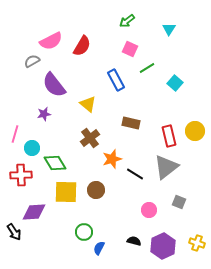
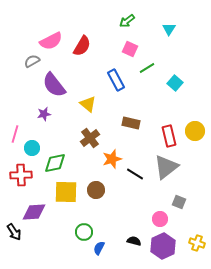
green diamond: rotated 70 degrees counterclockwise
pink circle: moved 11 px right, 9 px down
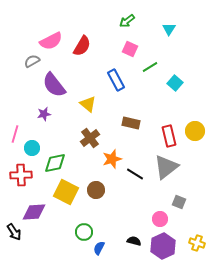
green line: moved 3 px right, 1 px up
yellow square: rotated 25 degrees clockwise
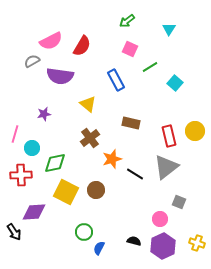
purple semicircle: moved 6 px right, 9 px up; rotated 44 degrees counterclockwise
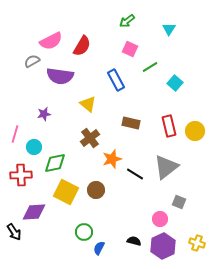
red rectangle: moved 10 px up
cyan circle: moved 2 px right, 1 px up
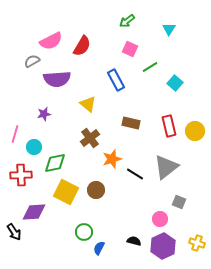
purple semicircle: moved 3 px left, 3 px down; rotated 12 degrees counterclockwise
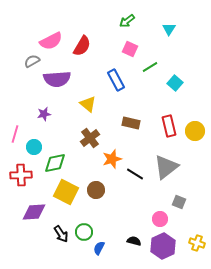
black arrow: moved 47 px right, 2 px down
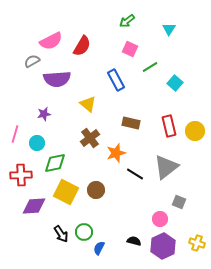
cyan circle: moved 3 px right, 4 px up
orange star: moved 4 px right, 6 px up
purple diamond: moved 6 px up
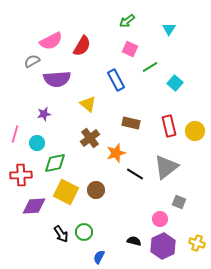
blue semicircle: moved 9 px down
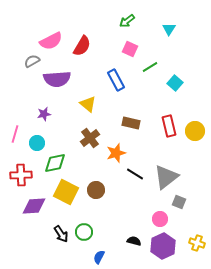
gray triangle: moved 10 px down
